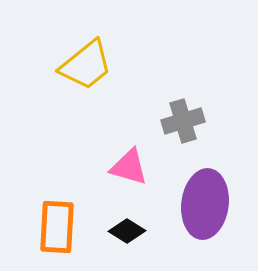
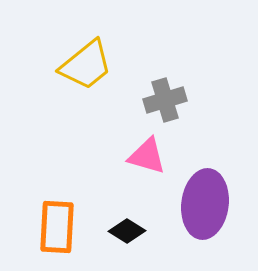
gray cross: moved 18 px left, 21 px up
pink triangle: moved 18 px right, 11 px up
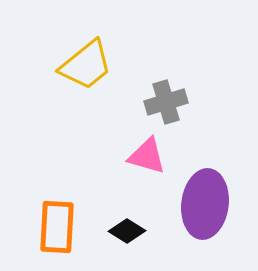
gray cross: moved 1 px right, 2 px down
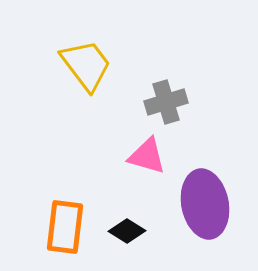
yellow trapezoid: rotated 88 degrees counterclockwise
purple ellipse: rotated 18 degrees counterclockwise
orange rectangle: moved 8 px right; rotated 4 degrees clockwise
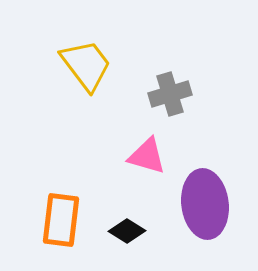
gray cross: moved 4 px right, 8 px up
purple ellipse: rotated 4 degrees clockwise
orange rectangle: moved 4 px left, 7 px up
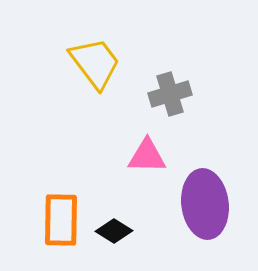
yellow trapezoid: moved 9 px right, 2 px up
pink triangle: rotated 15 degrees counterclockwise
orange rectangle: rotated 6 degrees counterclockwise
black diamond: moved 13 px left
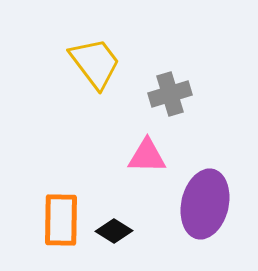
purple ellipse: rotated 20 degrees clockwise
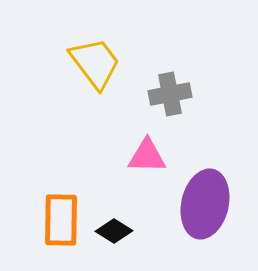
gray cross: rotated 6 degrees clockwise
